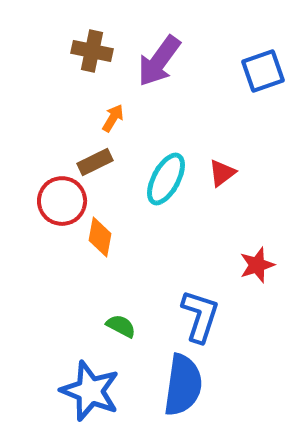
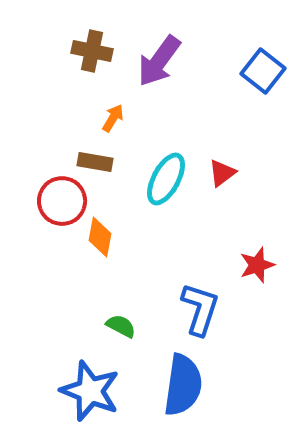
blue square: rotated 33 degrees counterclockwise
brown rectangle: rotated 36 degrees clockwise
blue L-shape: moved 7 px up
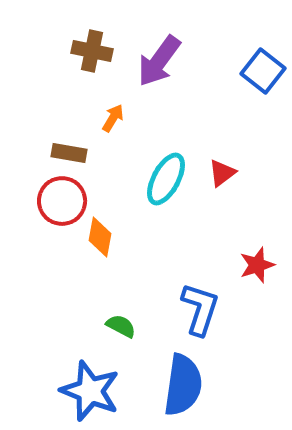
brown rectangle: moved 26 px left, 9 px up
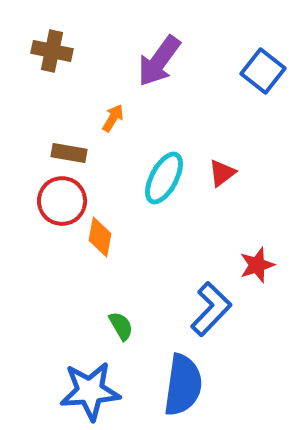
brown cross: moved 40 px left
cyan ellipse: moved 2 px left, 1 px up
blue L-shape: moved 11 px right; rotated 26 degrees clockwise
green semicircle: rotated 32 degrees clockwise
blue star: rotated 26 degrees counterclockwise
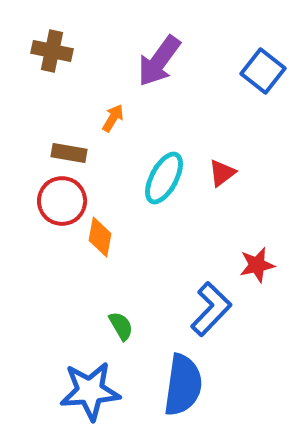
red star: rotated 6 degrees clockwise
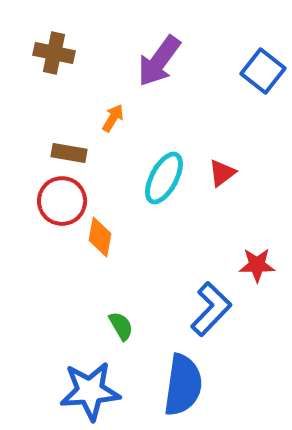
brown cross: moved 2 px right, 2 px down
red star: rotated 12 degrees clockwise
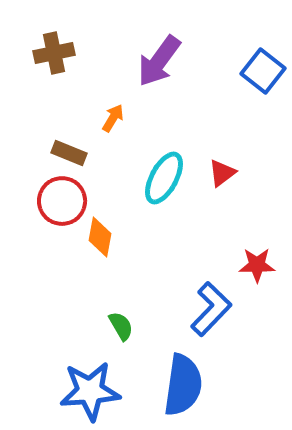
brown cross: rotated 24 degrees counterclockwise
brown rectangle: rotated 12 degrees clockwise
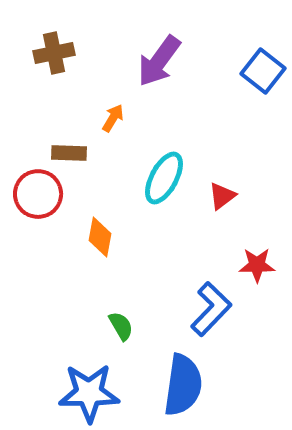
brown rectangle: rotated 20 degrees counterclockwise
red triangle: moved 23 px down
red circle: moved 24 px left, 7 px up
blue star: moved 1 px left, 2 px down; rotated 4 degrees clockwise
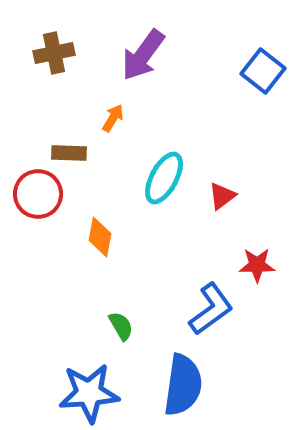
purple arrow: moved 16 px left, 6 px up
blue L-shape: rotated 10 degrees clockwise
blue star: rotated 4 degrees counterclockwise
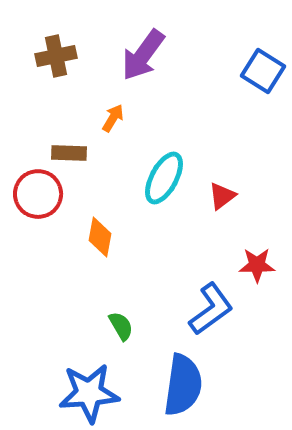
brown cross: moved 2 px right, 3 px down
blue square: rotated 6 degrees counterclockwise
